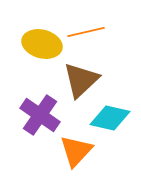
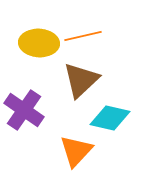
orange line: moved 3 px left, 4 px down
yellow ellipse: moved 3 px left, 1 px up; rotated 12 degrees counterclockwise
purple cross: moved 16 px left, 5 px up
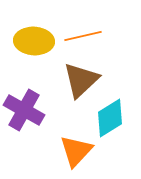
yellow ellipse: moved 5 px left, 2 px up
purple cross: rotated 6 degrees counterclockwise
cyan diamond: rotated 45 degrees counterclockwise
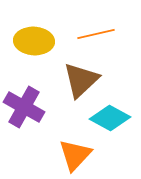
orange line: moved 13 px right, 2 px up
purple cross: moved 3 px up
cyan diamond: rotated 60 degrees clockwise
orange triangle: moved 1 px left, 4 px down
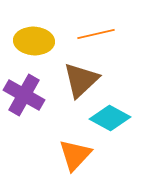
purple cross: moved 12 px up
